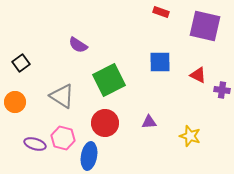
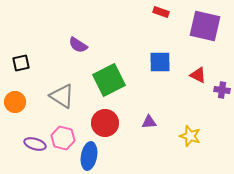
black square: rotated 24 degrees clockwise
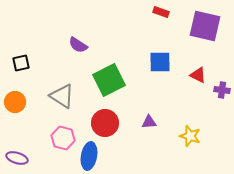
purple ellipse: moved 18 px left, 14 px down
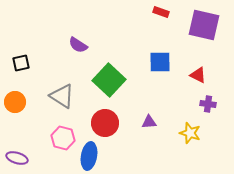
purple square: moved 1 px left, 1 px up
green square: rotated 20 degrees counterclockwise
purple cross: moved 14 px left, 14 px down
yellow star: moved 3 px up
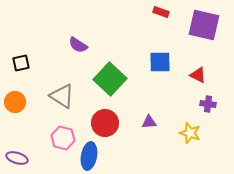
green square: moved 1 px right, 1 px up
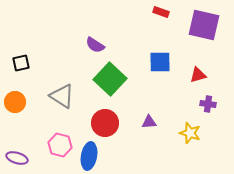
purple semicircle: moved 17 px right
red triangle: rotated 42 degrees counterclockwise
pink hexagon: moved 3 px left, 7 px down
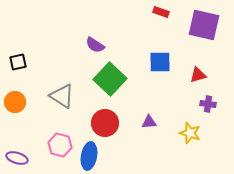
black square: moved 3 px left, 1 px up
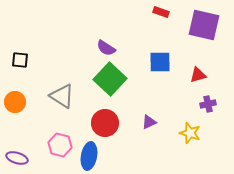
purple semicircle: moved 11 px right, 3 px down
black square: moved 2 px right, 2 px up; rotated 18 degrees clockwise
purple cross: rotated 21 degrees counterclockwise
purple triangle: rotated 21 degrees counterclockwise
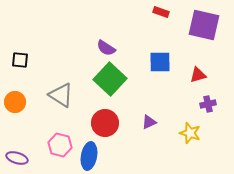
gray triangle: moved 1 px left, 1 px up
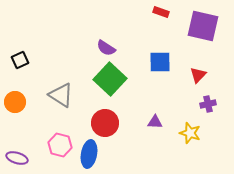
purple square: moved 1 px left, 1 px down
black square: rotated 30 degrees counterclockwise
red triangle: rotated 30 degrees counterclockwise
purple triangle: moved 6 px right; rotated 28 degrees clockwise
blue ellipse: moved 2 px up
